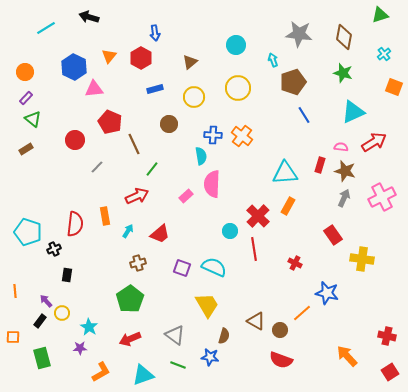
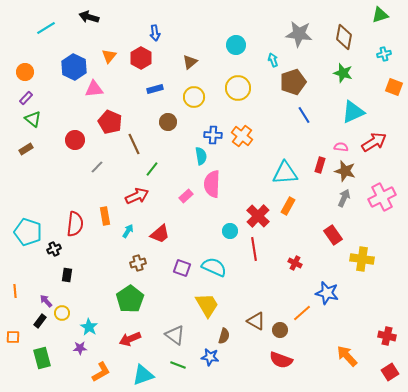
cyan cross at (384, 54): rotated 24 degrees clockwise
brown circle at (169, 124): moved 1 px left, 2 px up
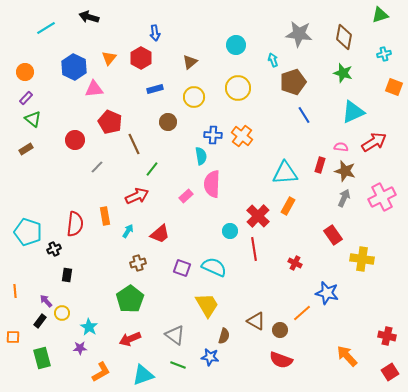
orange triangle at (109, 56): moved 2 px down
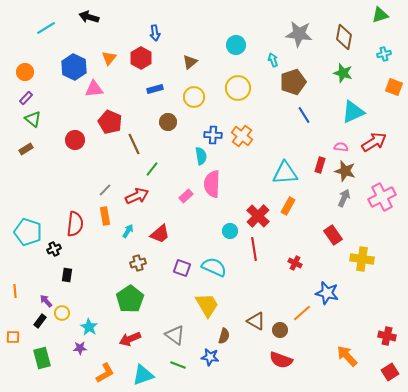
gray line at (97, 167): moved 8 px right, 23 px down
orange L-shape at (101, 372): moved 4 px right, 1 px down
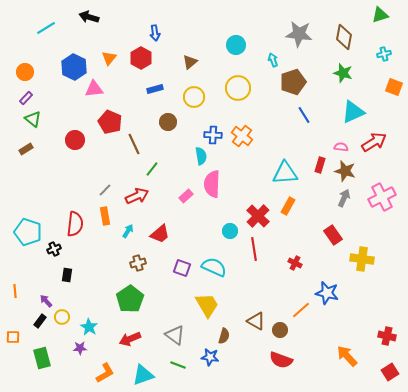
yellow circle at (62, 313): moved 4 px down
orange line at (302, 313): moved 1 px left, 3 px up
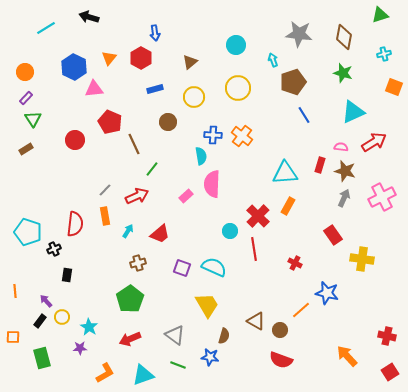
green triangle at (33, 119): rotated 18 degrees clockwise
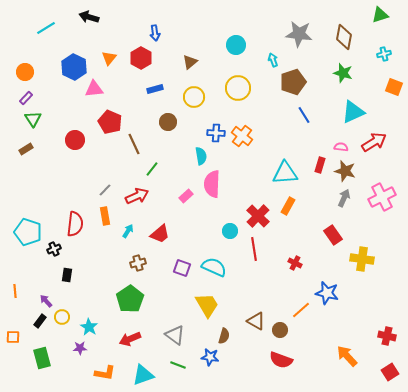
blue cross at (213, 135): moved 3 px right, 2 px up
orange L-shape at (105, 373): rotated 40 degrees clockwise
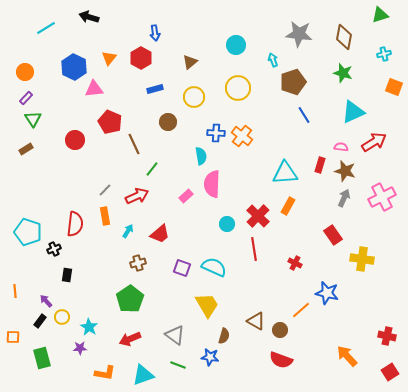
cyan circle at (230, 231): moved 3 px left, 7 px up
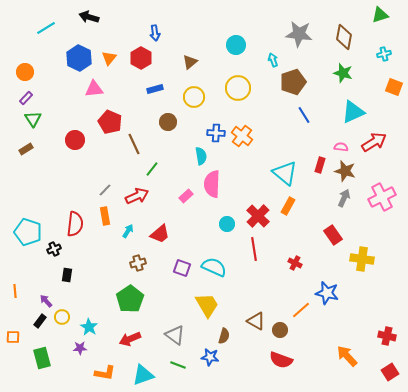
blue hexagon at (74, 67): moved 5 px right, 9 px up
cyan triangle at (285, 173): rotated 44 degrees clockwise
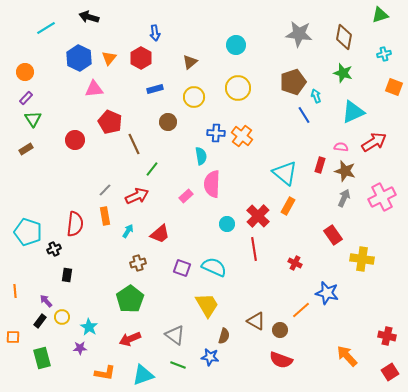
cyan arrow at (273, 60): moved 43 px right, 36 px down
